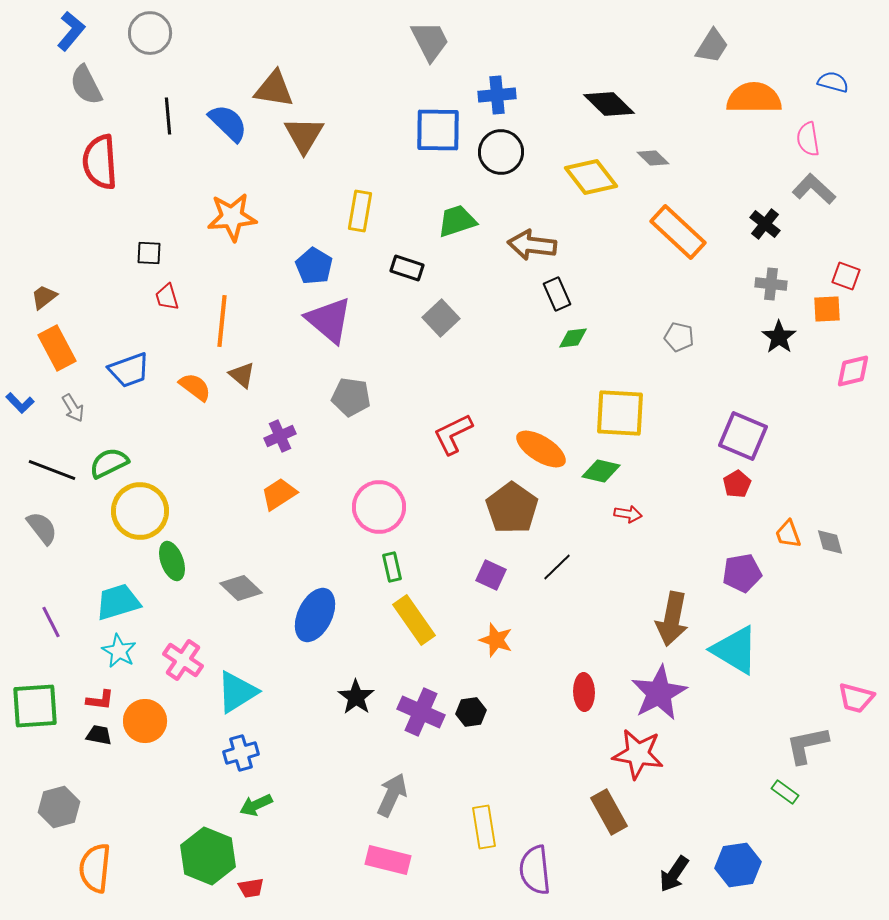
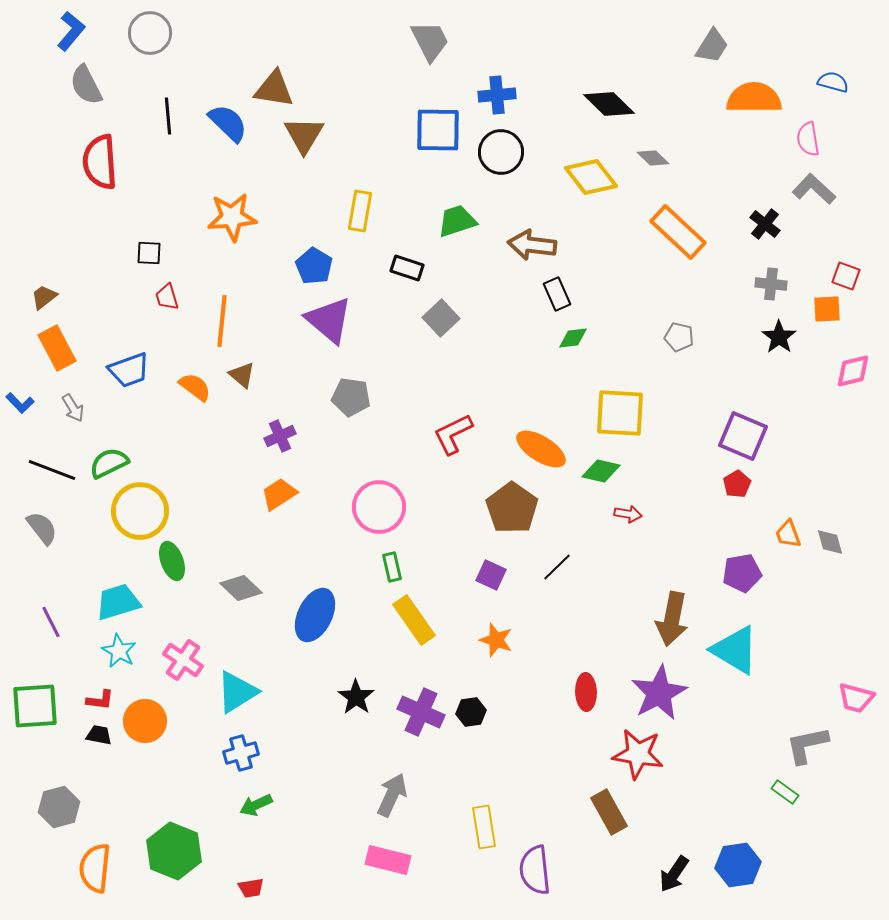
red ellipse at (584, 692): moved 2 px right
green hexagon at (208, 856): moved 34 px left, 5 px up
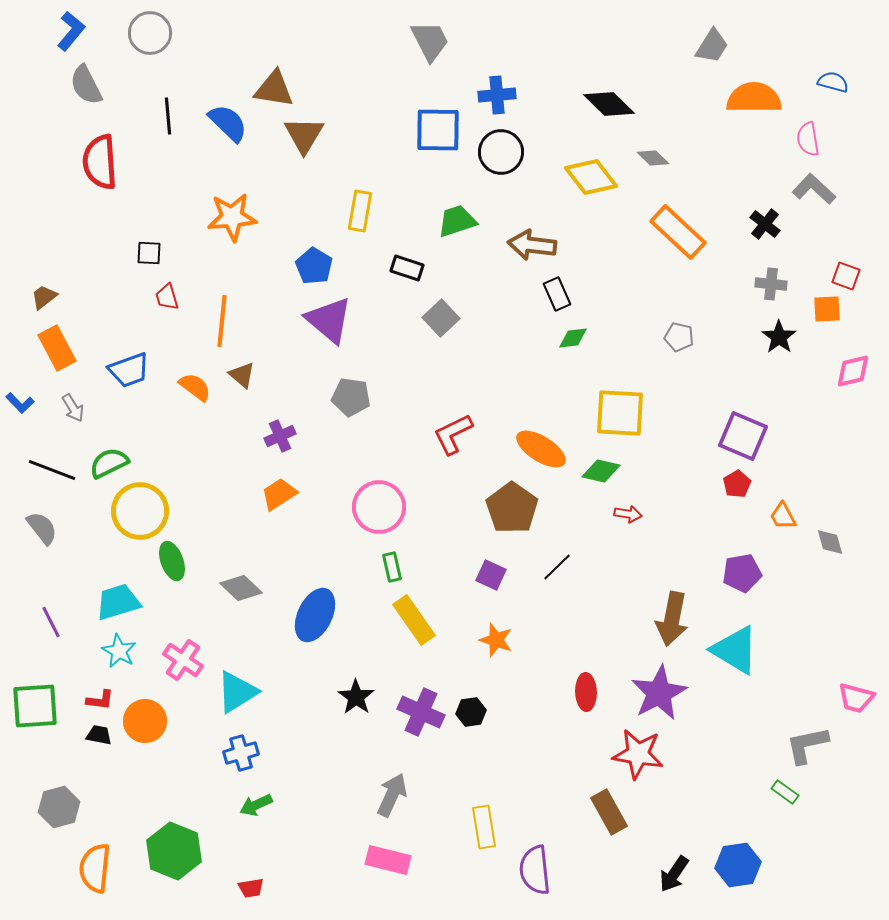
orange trapezoid at (788, 534): moved 5 px left, 18 px up; rotated 8 degrees counterclockwise
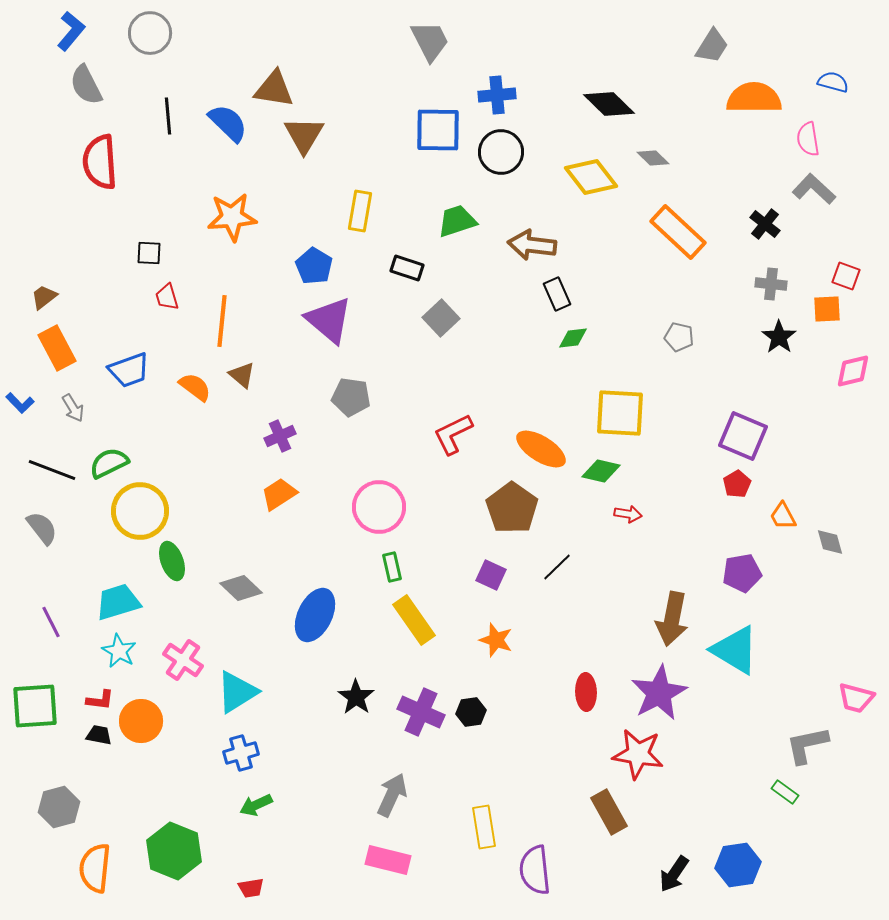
orange circle at (145, 721): moved 4 px left
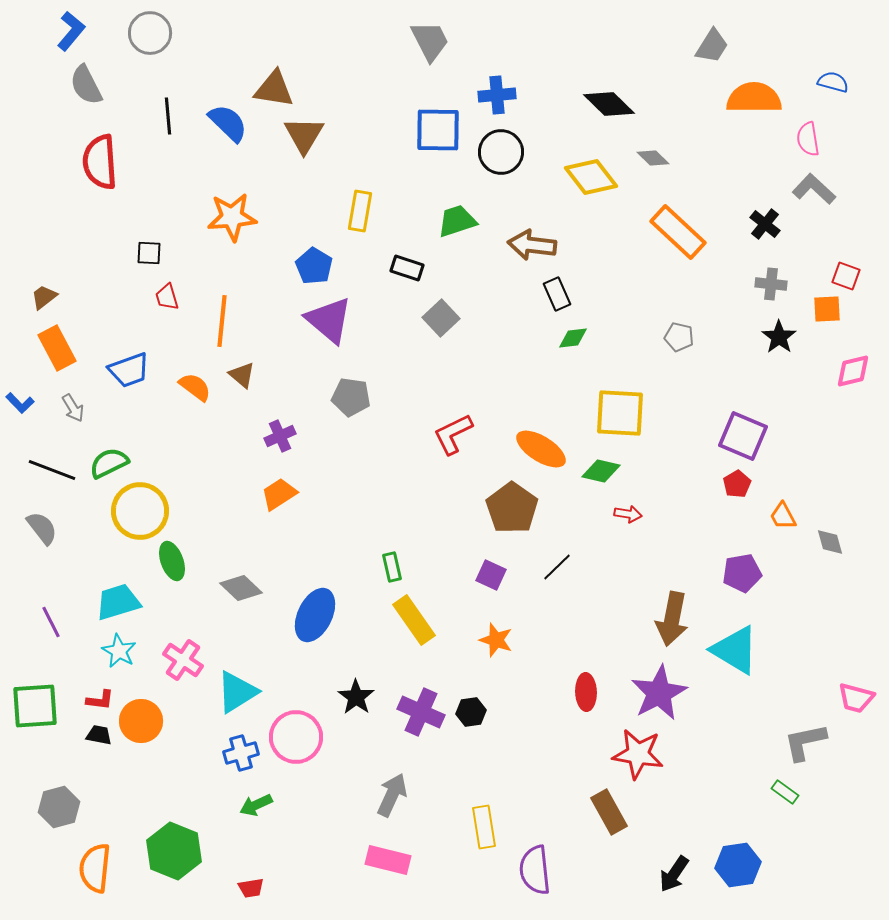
pink circle at (379, 507): moved 83 px left, 230 px down
gray L-shape at (807, 745): moved 2 px left, 3 px up
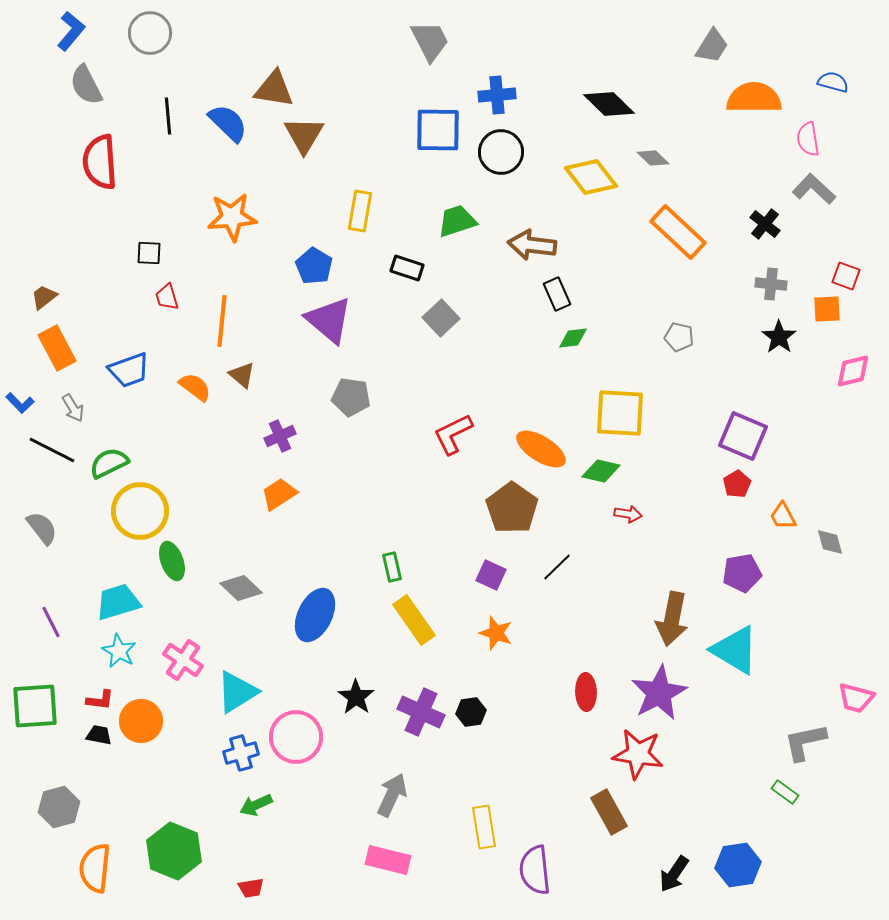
black line at (52, 470): moved 20 px up; rotated 6 degrees clockwise
orange star at (496, 640): moved 7 px up
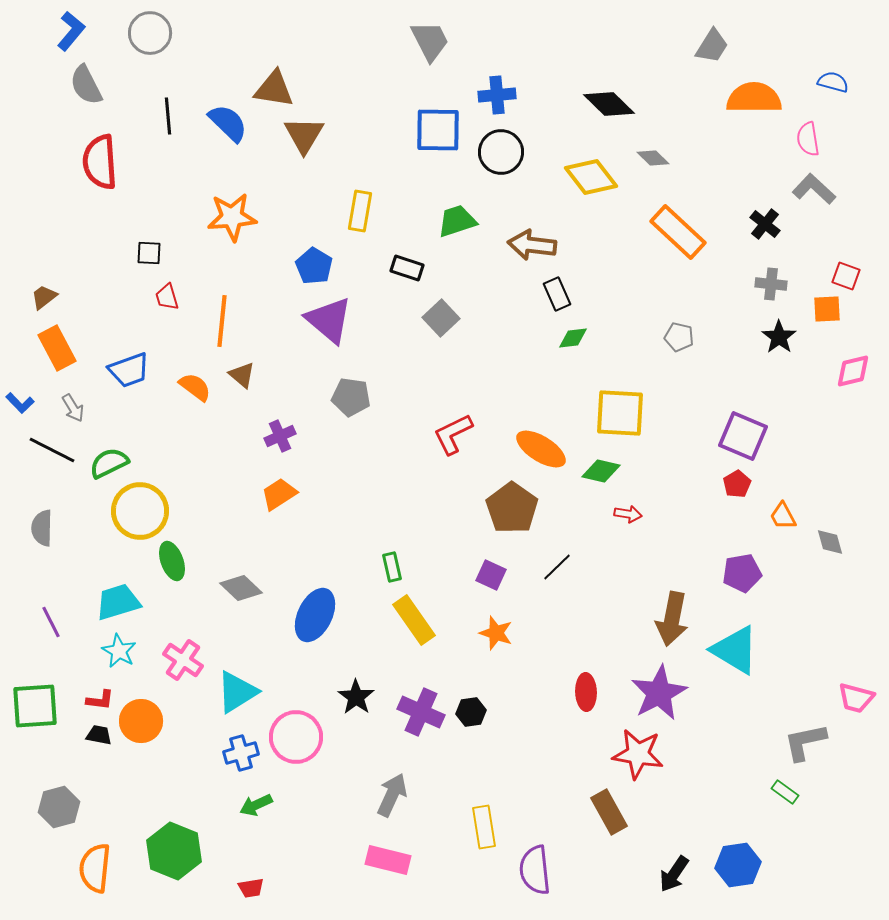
gray semicircle at (42, 528): rotated 141 degrees counterclockwise
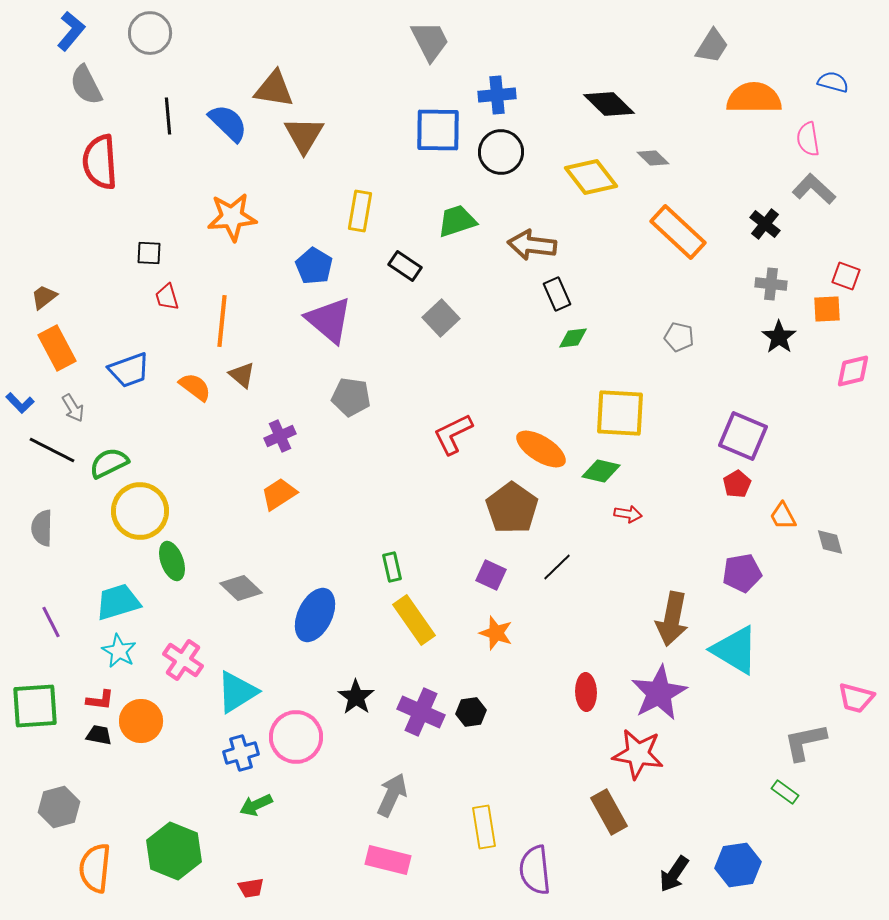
black rectangle at (407, 268): moved 2 px left, 2 px up; rotated 16 degrees clockwise
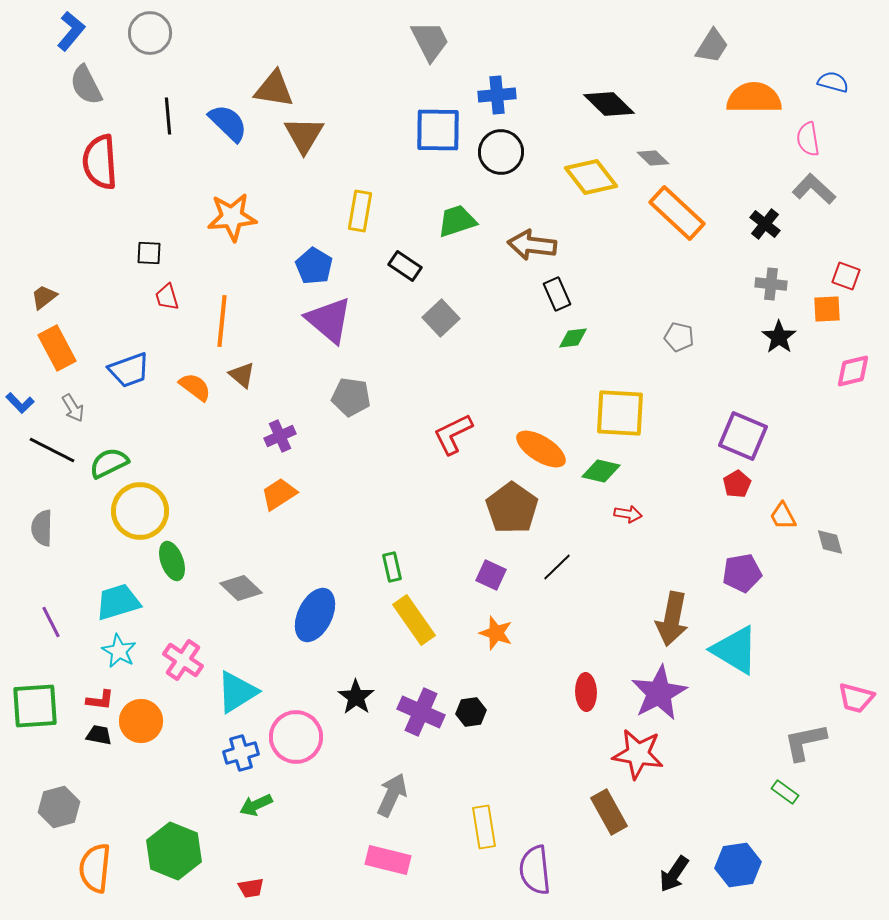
orange rectangle at (678, 232): moved 1 px left, 19 px up
